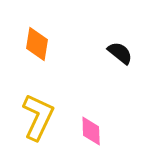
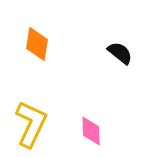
yellow L-shape: moved 7 px left, 7 px down
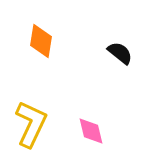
orange diamond: moved 4 px right, 3 px up
pink diamond: rotated 12 degrees counterclockwise
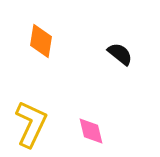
black semicircle: moved 1 px down
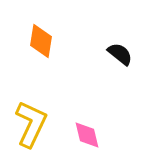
pink diamond: moved 4 px left, 4 px down
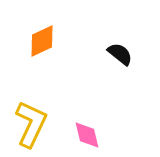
orange diamond: moved 1 px right; rotated 56 degrees clockwise
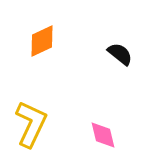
pink diamond: moved 16 px right
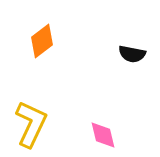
orange diamond: rotated 12 degrees counterclockwise
black semicircle: moved 12 px right; rotated 152 degrees clockwise
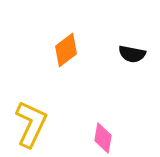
orange diamond: moved 24 px right, 9 px down
pink diamond: moved 3 px down; rotated 24 degrees clockwise
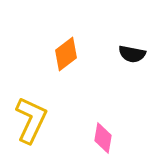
orange diamond: moved 4 px down
yellow L-shape: moved 4 px up
